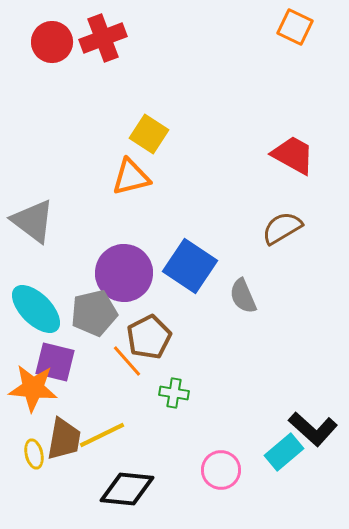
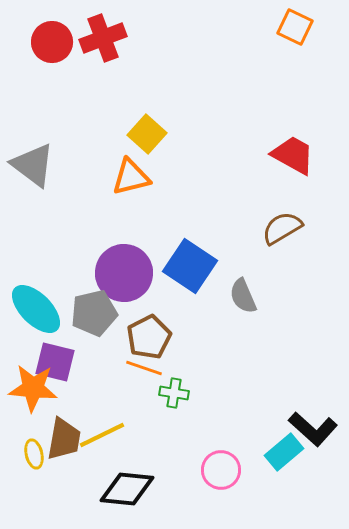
yellow square: moved 2 px left; rotated 9 degrees clockwise
gray triangle: moved 56 px up
orange line: moved 17 px right, 7 px down; rotated 30 degrees counterclockwise
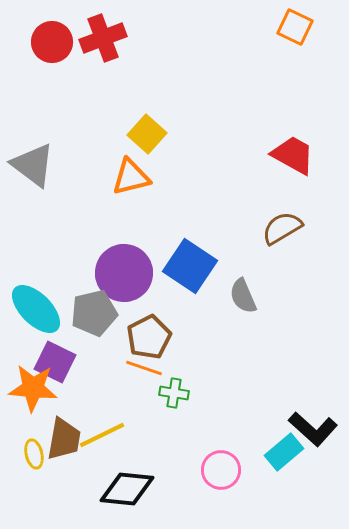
purple square: rotated 12 degrees clockwise
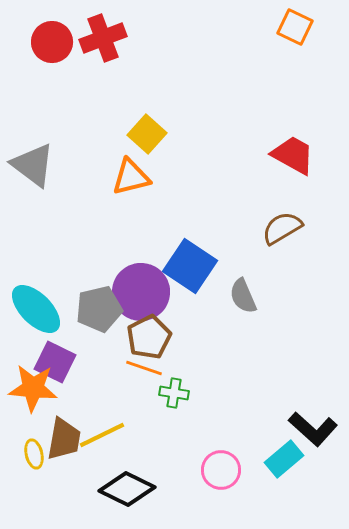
purple circle: moved 17 px right, 19 px down
gray pentagon: moved 5 px right, 4 px up
cyan rectangle: moved 7 px down
black diamond: rotated 20 degrees clockwise
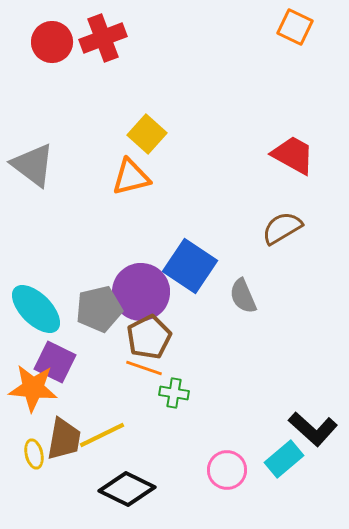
pink circle: moved 6 px right
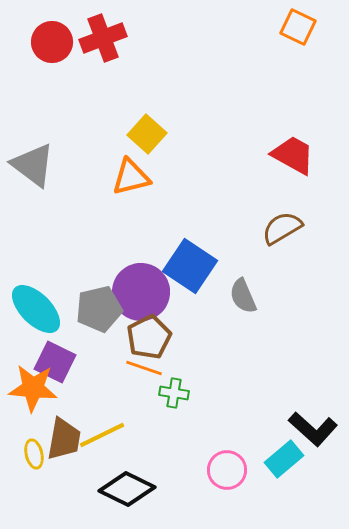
orange square: moved 3 px right
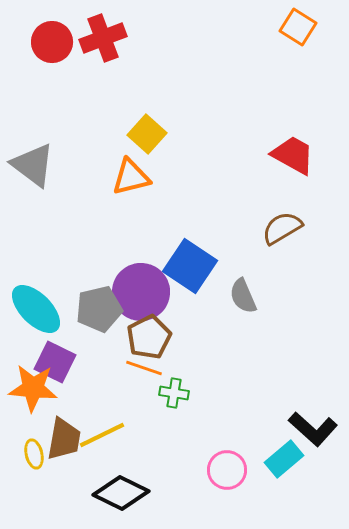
orange square: rotated 6 degrees clockwise
black diamond: moved 6 px left, 4 px down
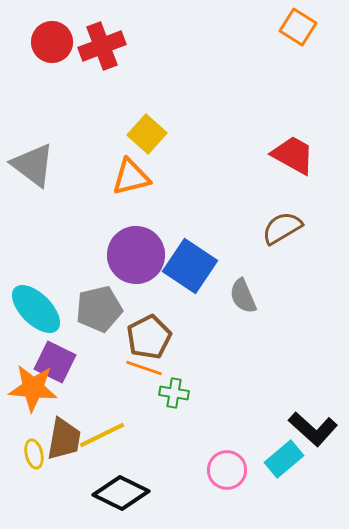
red cross: moved 1 px left, 8 px down
purple circle: moved 5 px left, 37 px up
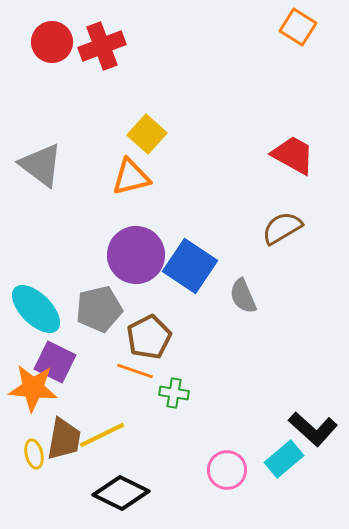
gray triangle: moved 8 px right
orange line: moved 9 px left, 3 px down
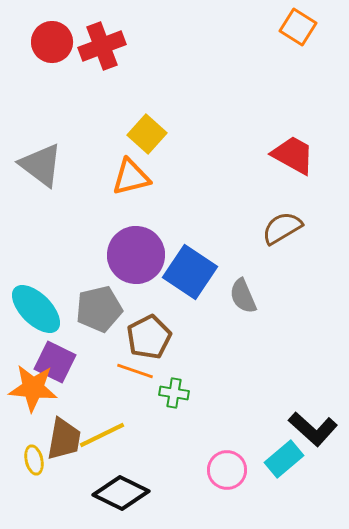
blue square: moved 6 px down
yellow ellipse: moved 6 px down
